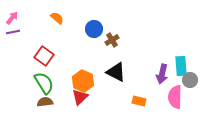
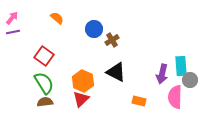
red triangle: moved 1 px right, 2 px down
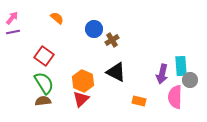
brown semicircle: moved 2 px left, 1 px up
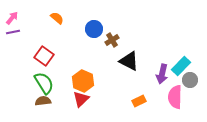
cyan rectangle: rotated 48 degrees clockwise
black triangle: moved 13 px right, 11 px up
orange rectangle: rotated 40 degrees counterclockwise
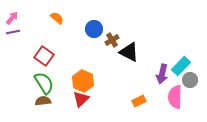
black triangle: moved 9 px up
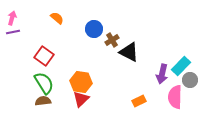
pink arrow: rotated 24 degrees counterclockwise
orange hexagon: moved 2 px left, 1 px down; rotated 15 degrees counterclockwise
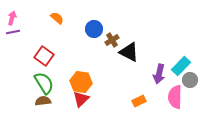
purple arrow: moved 3 px left
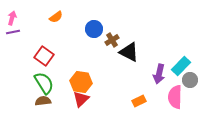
orange semicircle: moved 1 px left, 1 px up; rotated 104 degrees clockwise
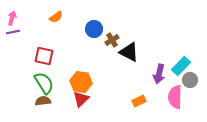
red square: rotated 24 degrees counterclockwise
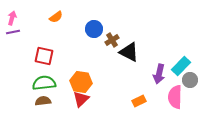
green semicircle: rotated 65 degrees counterclockwise
